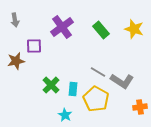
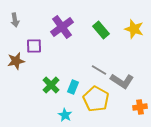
gray line: moved 1 px right, 2 px up
cyan rectangle: moved 2 px up; rotated 16 degrees clockwise
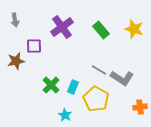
gray L-shape: moved 3 px up
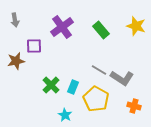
yellow star: moved 2 px right, 3 px up
orange cross: moved 6 px left, 1 px up; rotated 24 degrees clockwise
